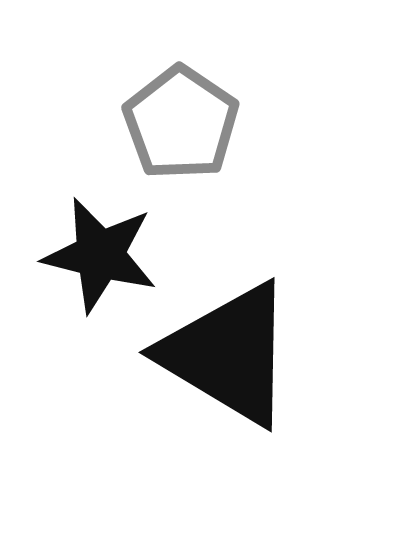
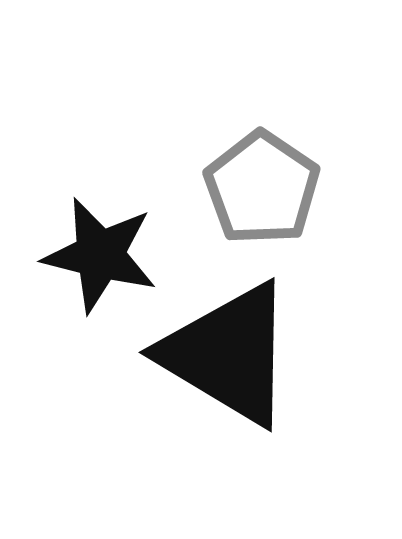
gray pentagon: moved 81 px right, 65 px down
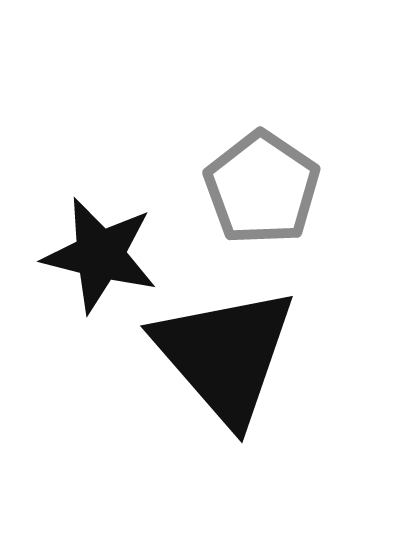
black triangle: moved 3 px left, 1 px down; rotated 18 degrees clockwise
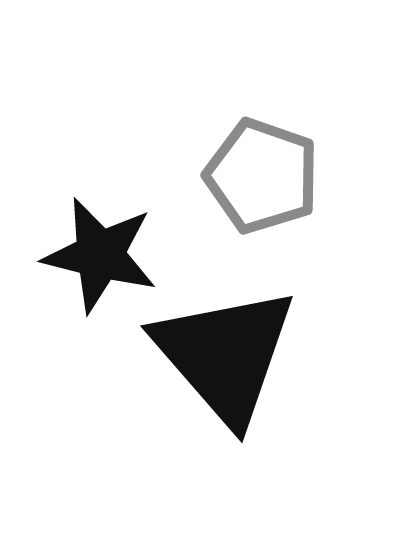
gray pentagon: moved 12 px up; rotated 15 degrees counterclockwise
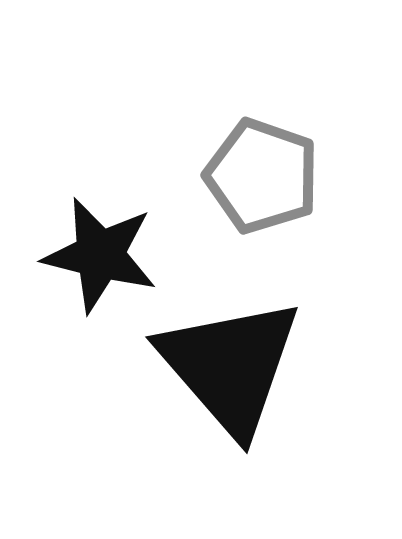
black triangle: moved 5 px right, 11 px down
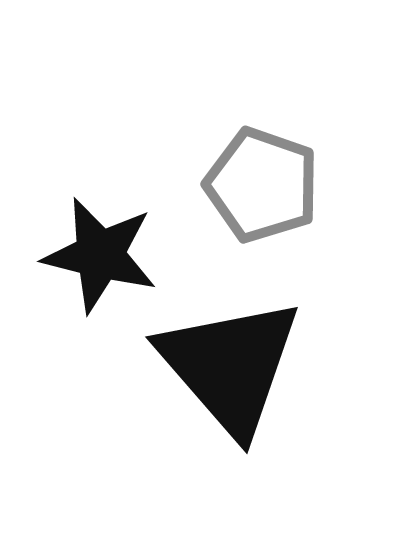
gray pentagon: moved 9 px down
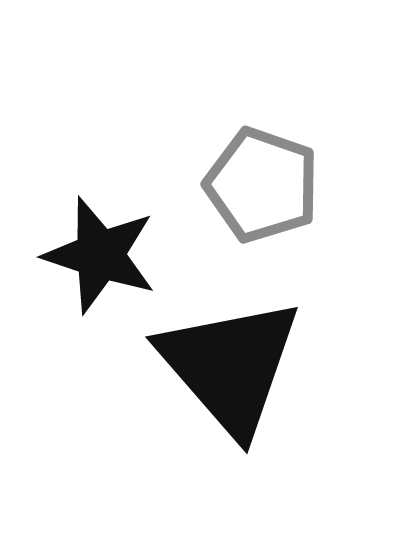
black star: rotated 4 degrees clockwise
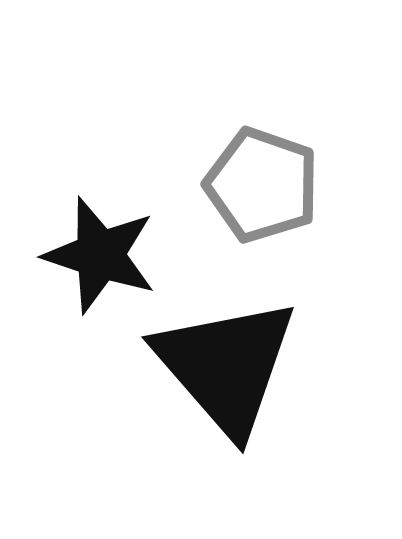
black triangle: moved 4 px left
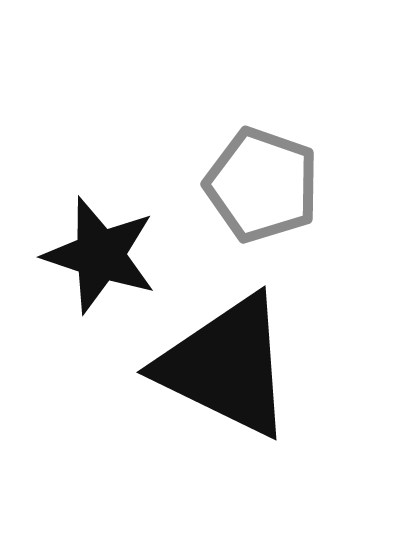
black triangle: rotated 23 degrees counterclockwise
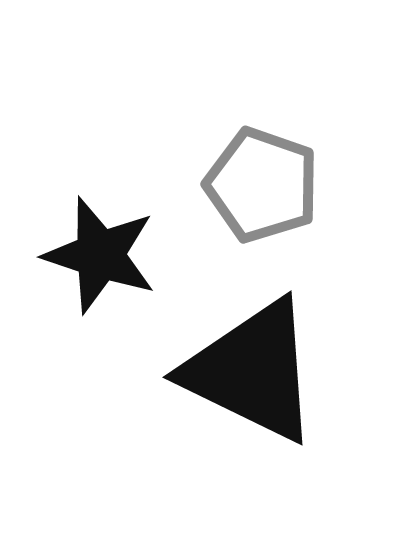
black triangle: moved 26 px right, 5 px down
